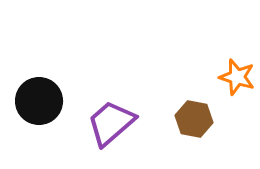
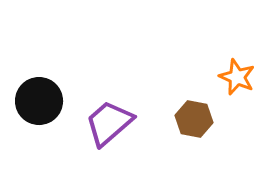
orange star: rotated 6 degrees clockwise
purple trapezoid: moved 2 px left
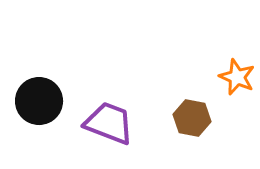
brown hexagon: moved 2 px left, 1 px up
purple trapezoid: rotated 62 degrees clockwise
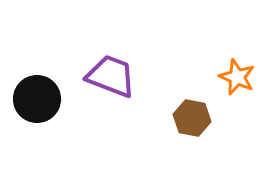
black circle: moved 2 px left, 2 px up
purple trapezoid: moved 2 px right, 47 px up
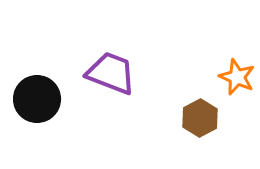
purple trapezoid: moved 3 px up
brown hexagon: moved 8 px right; rotated 21 degrees clockwise
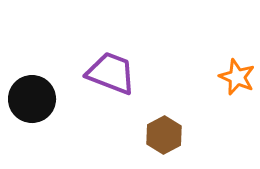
black circle: moved 5 px left
brown hexagon: moved 36 px left, 17 px down
